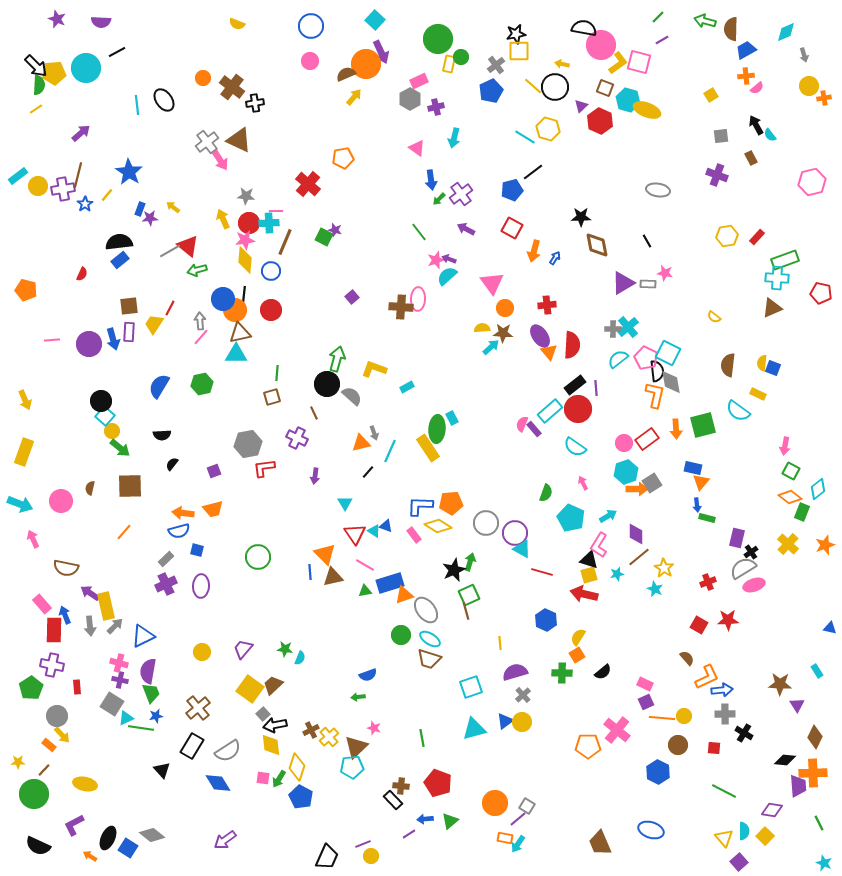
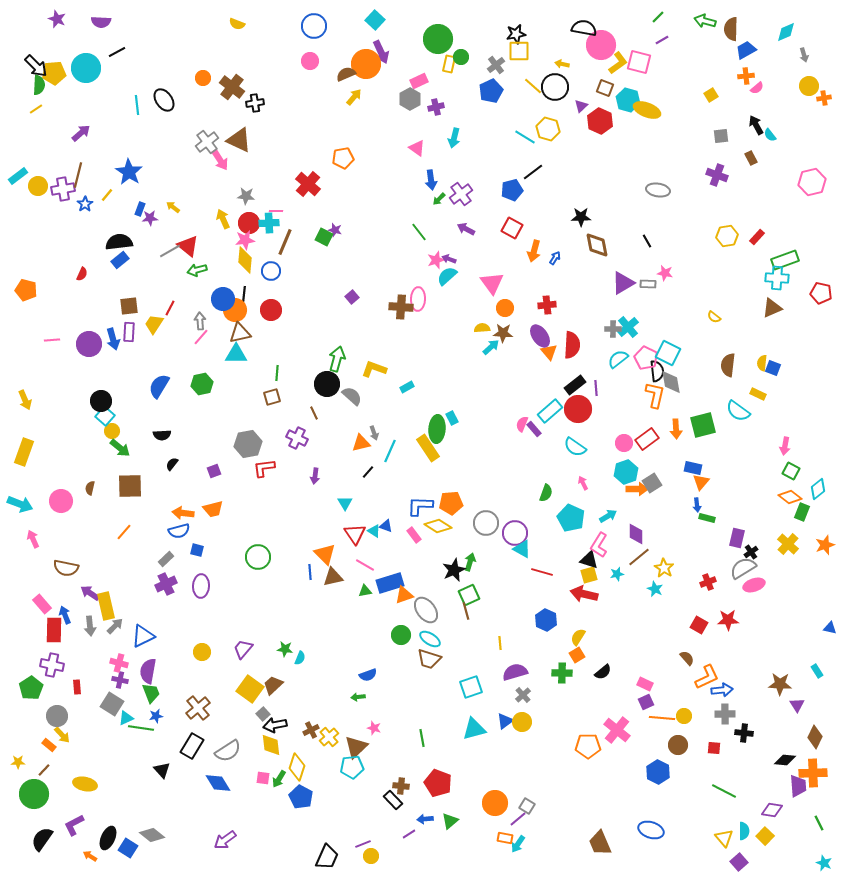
blue circle at (311, 26): moved 3 px right
black cross at (744, 733): rotated 24 degrees counterclockwise
black semicircle at (38, 846): moved 4 px right, 7 px up; rotated 100 degrees clockwise
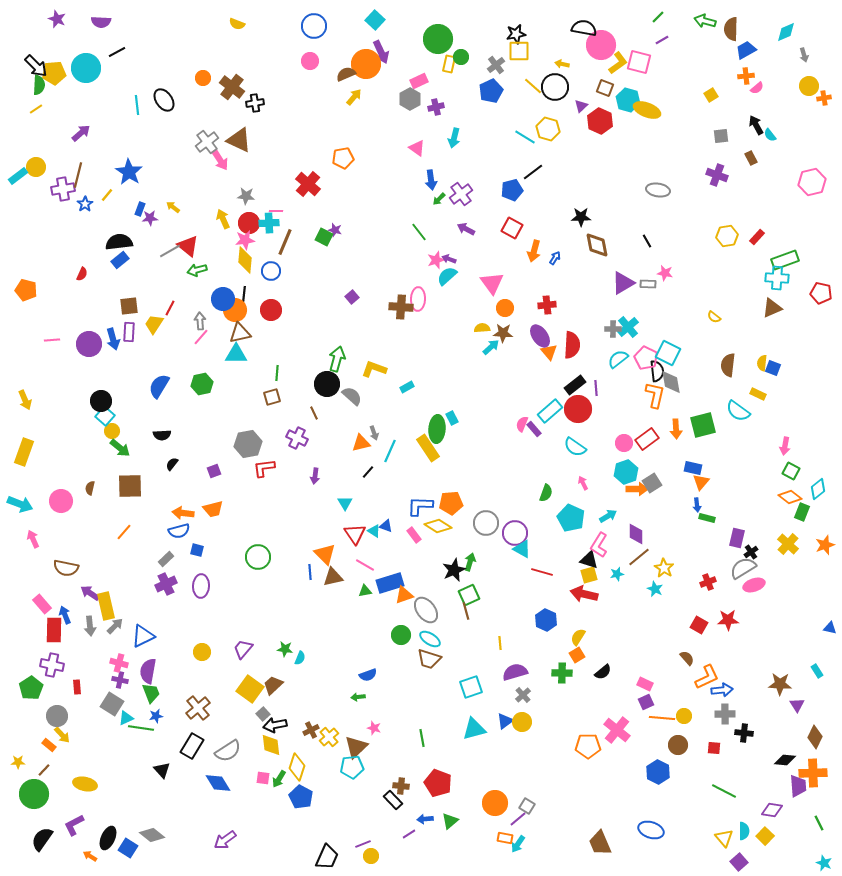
yellow circle at (38, 186): moved 2 px left, 19 px up
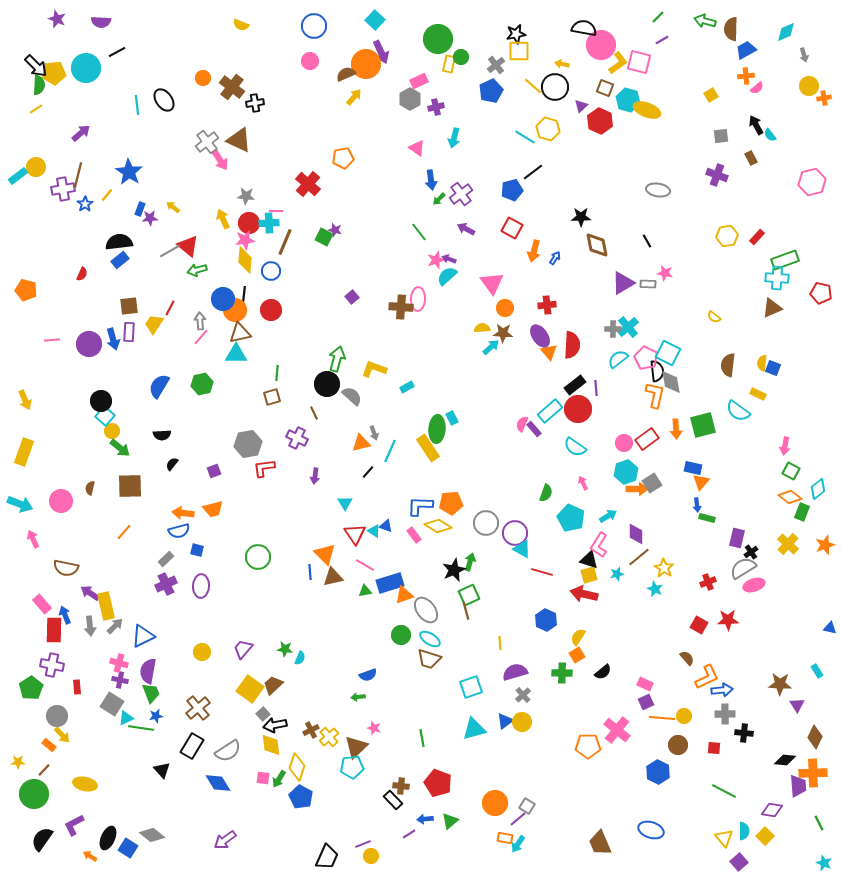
yellow semicircle at (237, 24): moved 4 px right, 1 px down
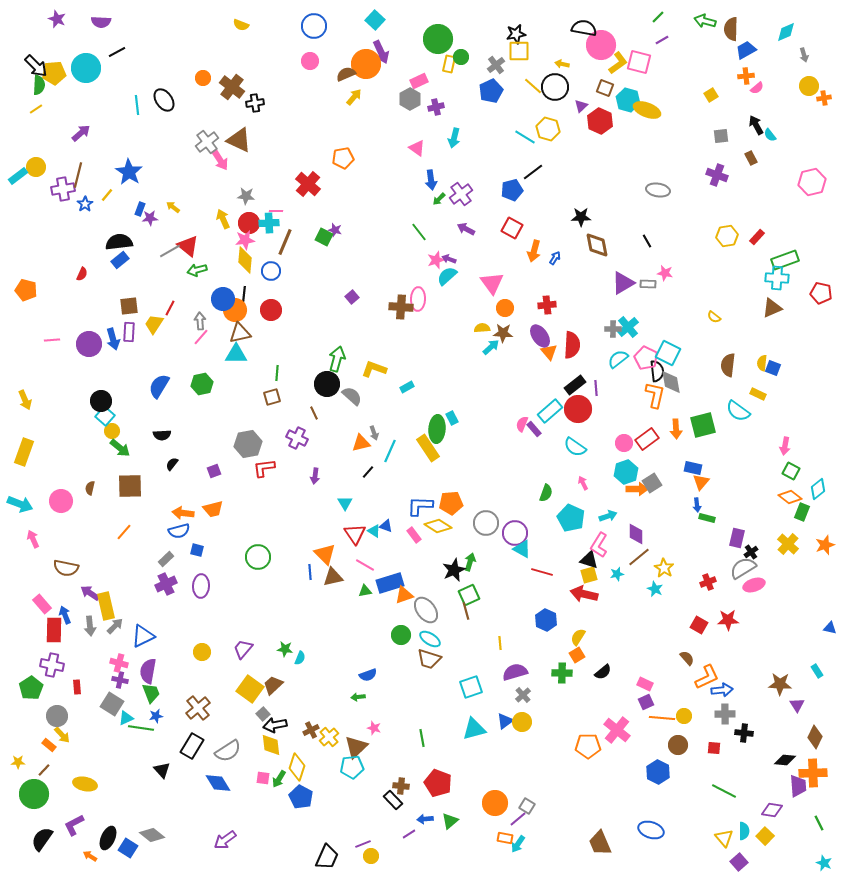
cyan arrow at (608, 516): rotated 12 degrees clockwise
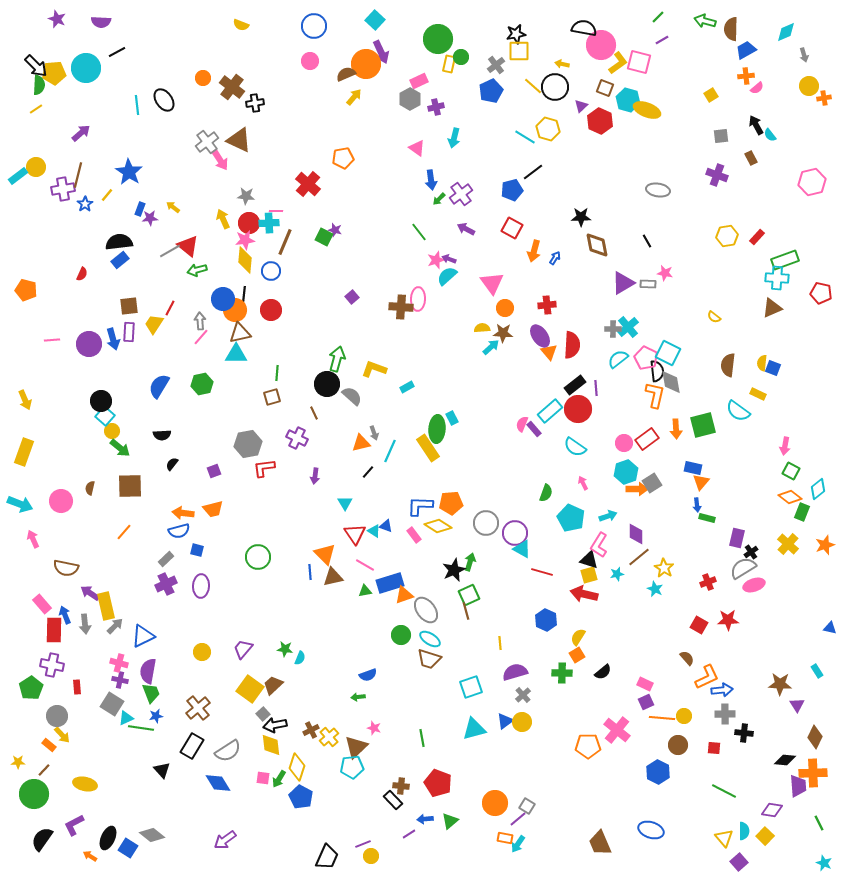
gray arrow at (90, 626): moved 5 px left, 2 px up
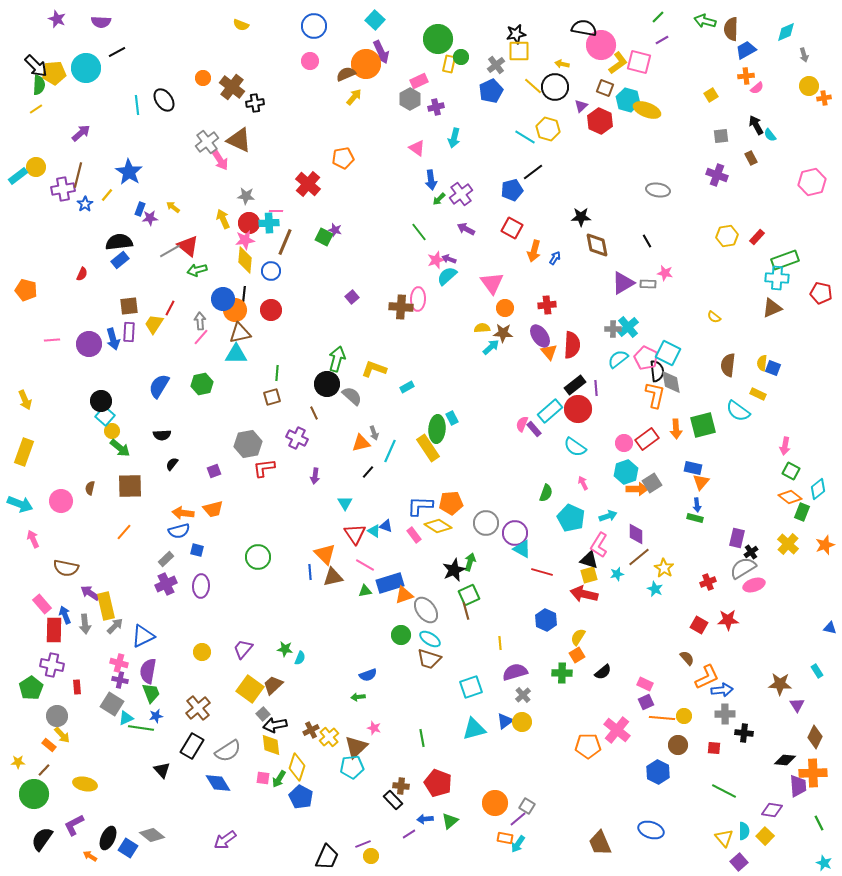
green rectangle at (707, 518): moved 12 px left
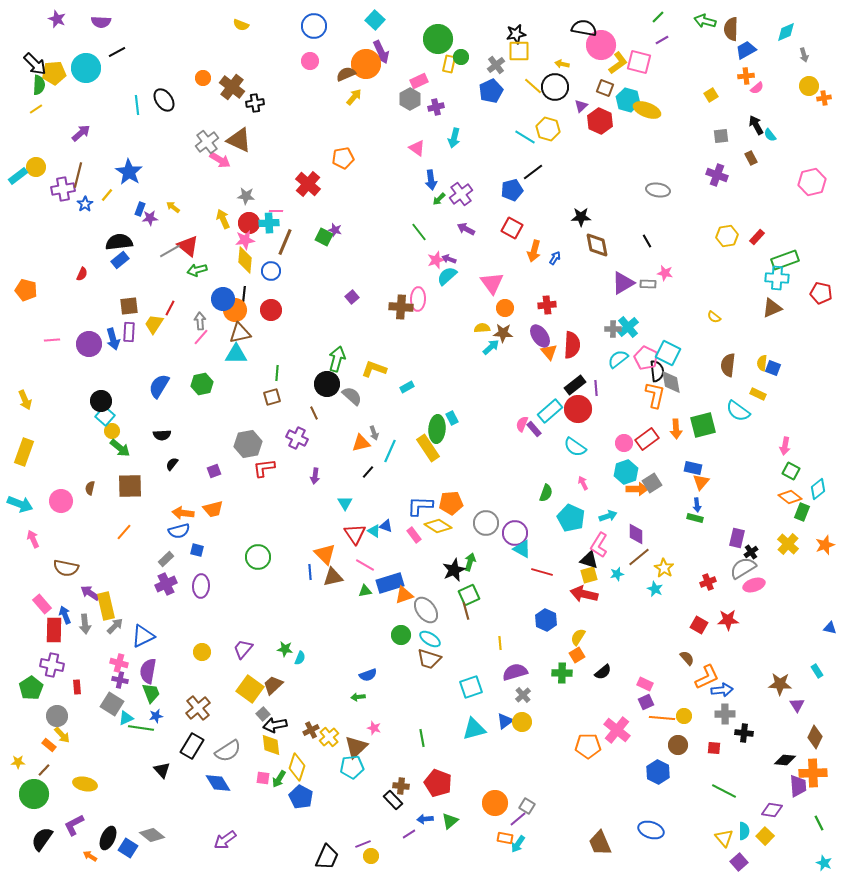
black arrow at (36, 66): moved 1 px left, 2 px up
pink arrow at (220, 160): rotated 25 degrees counterclockwise
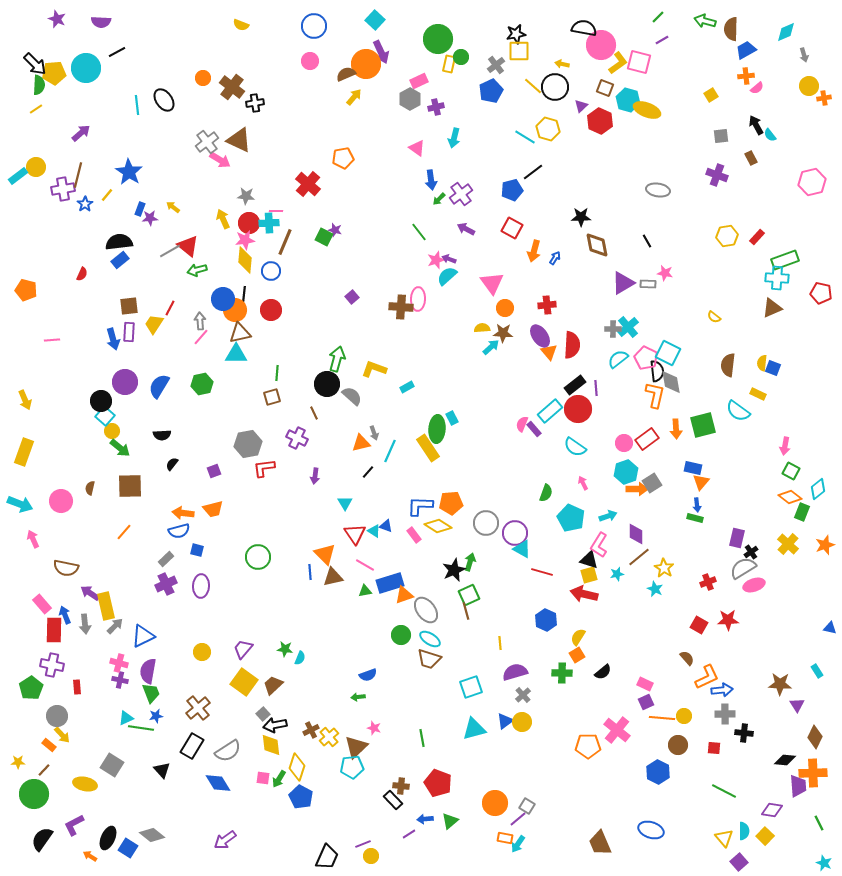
purple circle at (89, 344): moved 36 px right, 38 px down
yellow square at (250, 689): moved 6 px left, 7 px up
gray square at (112, 704): moved 61 px down
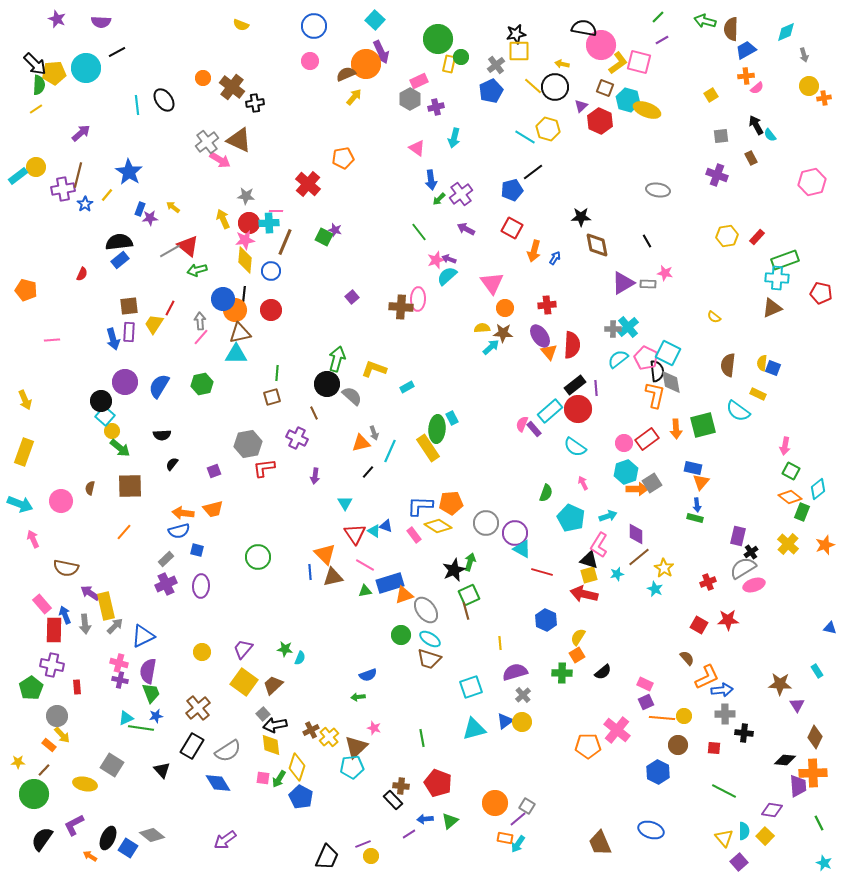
purple rectangle at (737, 538): moved 1 px right, 2 px up
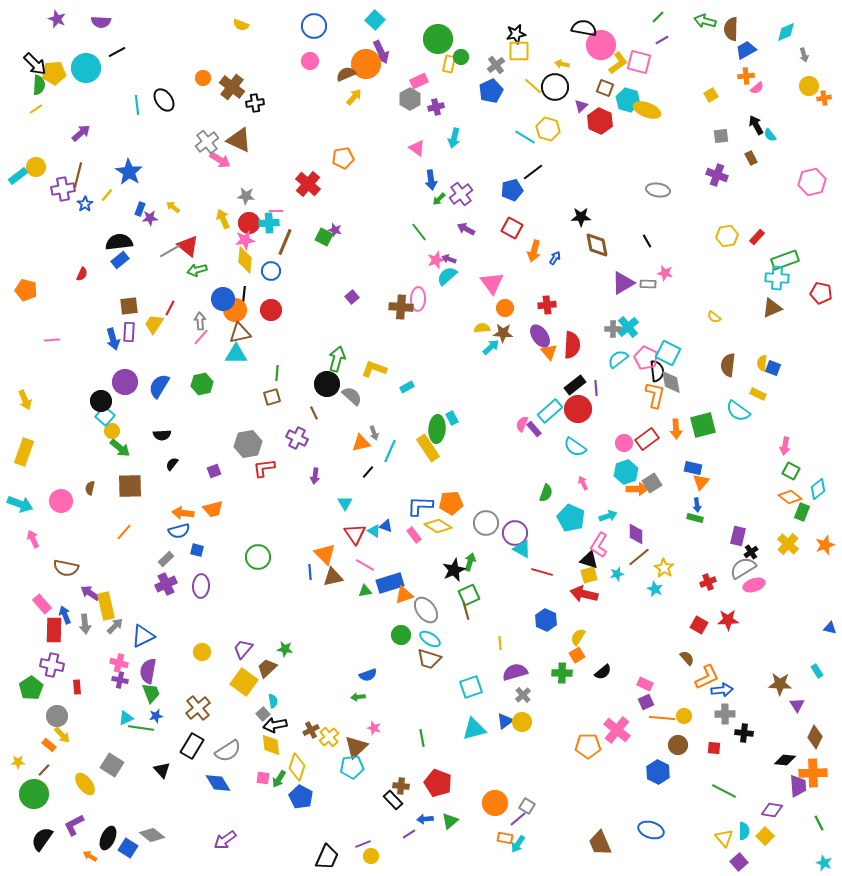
cyan semicircle at (300, 658): moved 27 px left, 43 px down; rotated 32 degrees counterclockwise
brown trapezoid at (273, 685): moved 6 px left, 17 px up
yellow ellipse at (85, 784): rotated 40 degrees clockwise
